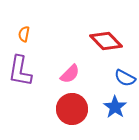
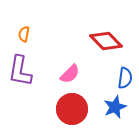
blue semicircle: rotated 110 degrees counterclockwise
blue star: rotated 15 degrees clockwise
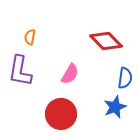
orange semicircle: moved 6 px right, 3 px down
pink semicircle: rotated 15 degrees counterclockwise
red circle: moved 11 px left, 5 px down
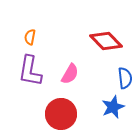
purple L-shape: moved 10 px right
blue semicircle: rotated 15 degrees counterclockwise
blue star: moved 2 px left
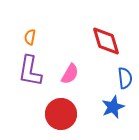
red diamond: rotated 28 degrees clockwise
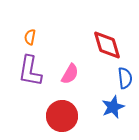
red diamond: moved 1 px right, 4 px down
red circle: moved 1 px right, 2 px down
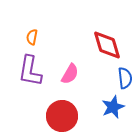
orange semicircle: moved 2 px right
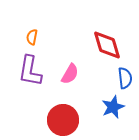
red circle: moved 1 px right, 4 px down
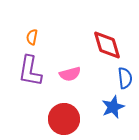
pink semicircle: rotated 45 degrees clockwise
red circle: moved 1 px right, 1 px up
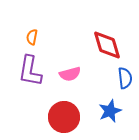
blue star: moved 3 px left, 4 px down
red circle: moved 2 px up
